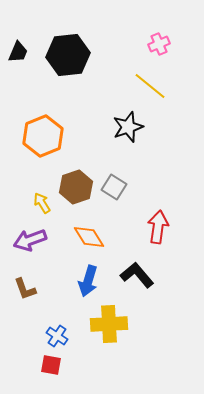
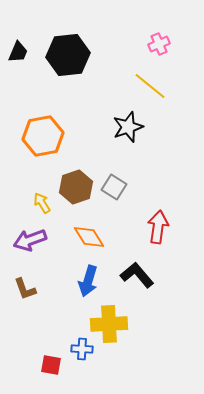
orange hexagon: rotated 12 degrees clockwise
blue cross: moved 25 px right, 13 px down; rotated 30 degrees counterclockwise
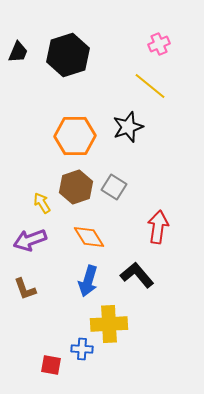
black hexagon: rotated 12 degrees counterclockwise
orange hexagon: moved 32 px right; rotated 9 degrees clockwise
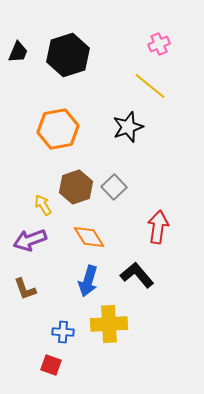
orange hexagon: moved 17 px left, 7 px up; rotated 9 degrees counterclockwise
gray square: rotated 15 degrees clockwise
yellow arrow: moved 1 px right, 2 px down
blue cross: moved 19 px left, 17 px up
red square: rotated 10 degrees clockwise
